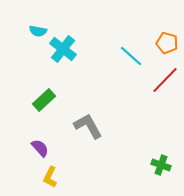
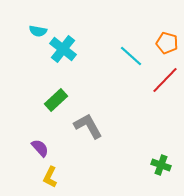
green rectangle: moved 12 px right
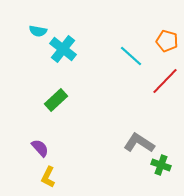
orange pentagon: moved 2 px up
red line: moved 1 px down
gray L-shape: moved 51 px right, 17 px down; rotated 28 degrees counterclockwise
yellow L-shape: moved 2 px left
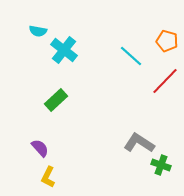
cyan cross: moved 1 px right, 1 px down
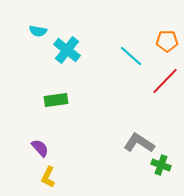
orange pentagon: rotated 15 degrees counterclockwise
cyan cross: moved 3 px right
green rectangle: rotated 35 degrees clockwise
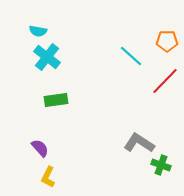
cyan cross: moved 20 px left, 7 px down
